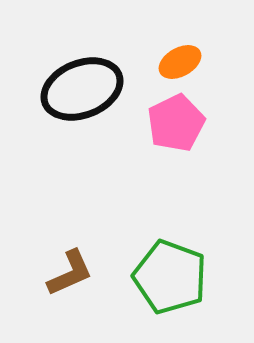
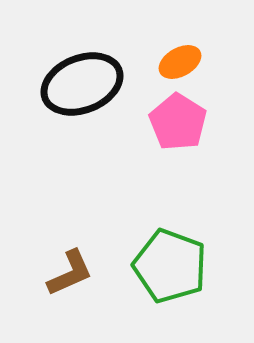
black ellipse: moved 5 px up
pink pentagon: moved 2 px right, 1 px up; rotated 14 degrees counterclockwise
green pentagon: moved 11 px up
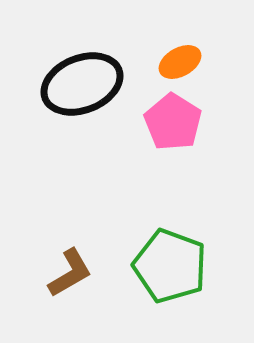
pink pentagon: moved 5 px left
brown L-shape: rotated 6 degrees counterclockwise
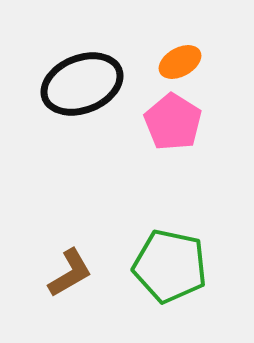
green pentagon: rotated 8 degrees counterclockwise
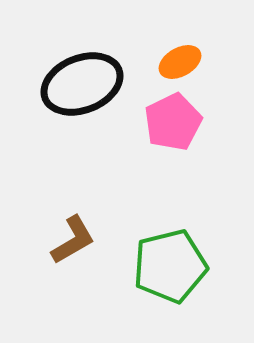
pink pentagon: rotated 14 degrees clockwise
green pentagon: rotated 26 degrees counterclockwise
brown L-shape: moved 3 px right, 33 px up
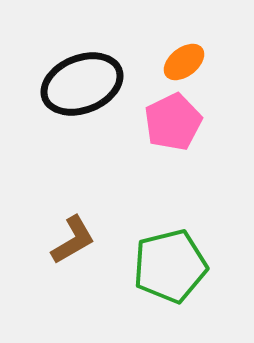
orange ellipse: moved 4 px right; rotated 9 degrees counterclockwise
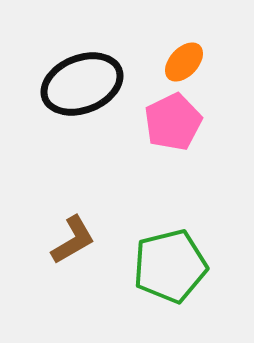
orange ellipse: rotated 9 degrees counterclockwise
